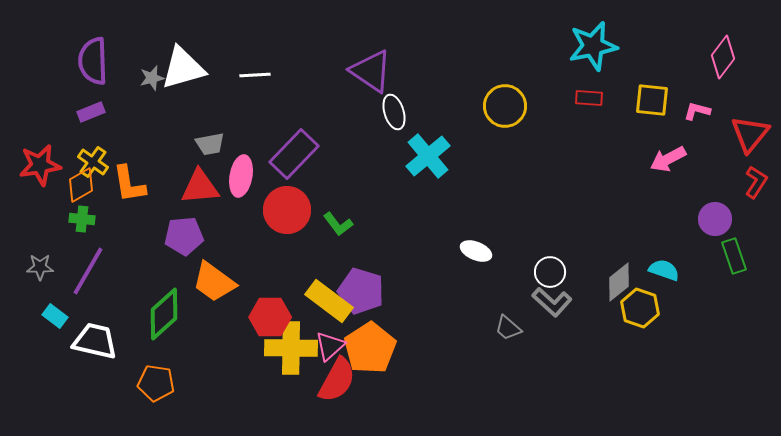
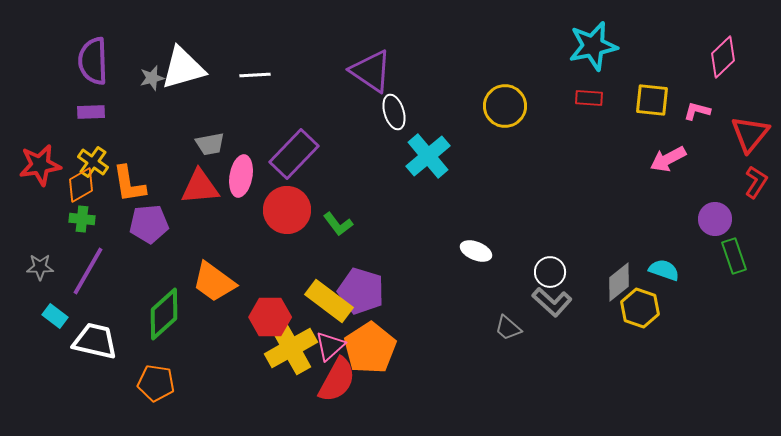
pink diamond at (723, 57): rotated 9 degrees clockwise
purple rectangle at (91, 112): rotated 20 degrees clockwise
purple pentagon at (184, 236): moved 35 px left, 12 px up
yellow cross at (291, 348): rotated 30 degrees counterclockwise
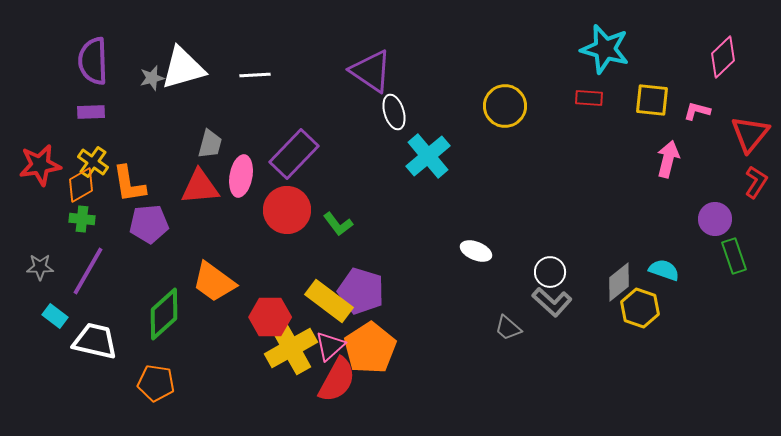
cyan star at (593, 46): moved 12 px right, 3 px down; rotated 27 degrees clockwise
gray trapezoid at (210, 144): rotated 64 degrees counterclockwise
pink arrow at (668, 159): rotated 132 degrees clockwise
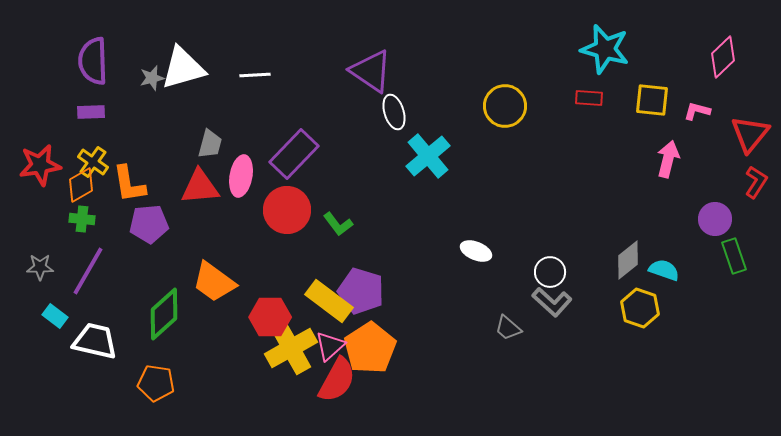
gray diamond at (619, 282): moved 9 px right, 22 px up
